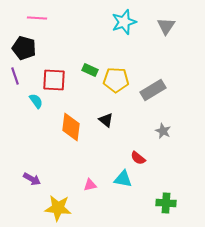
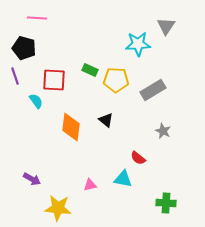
cyan star: moved 14 px right, 22 px down; rotated 15 degrees clockwise
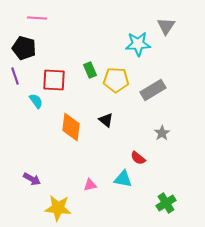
green rectangle: rotated 42 degrees clockwise
gray star: moved 1 px left, 2 px down; rotated 14 degrees clockwise
green cross: rotated 36 degrees counterclockwise
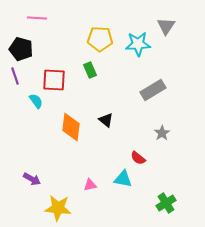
black pentagon: moved 3 px left, 1 px down
yellow pentagon: moved 16 px left, 41 px up
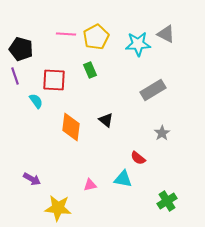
pink line: moved 29 px right, 16 px down
gray triangle: moved 8 px down; rotated 36 degrees counterclockwise
yellow pentagon: moved 4 px left, 2 px up; rotated 30 degrees counterclockwise
green cross: moved 1 px right, 2 px up
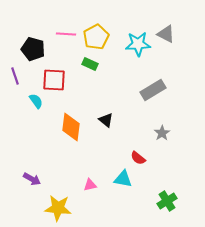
black pentagon: moved 12 px right
green rectangle: moved 6 px up; rotated 42 degrees counterclockwise
